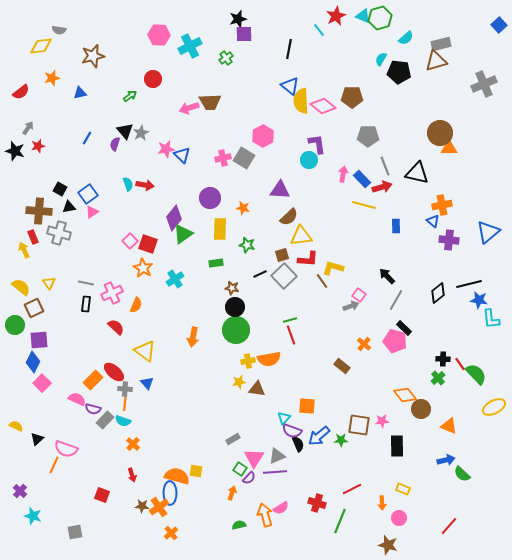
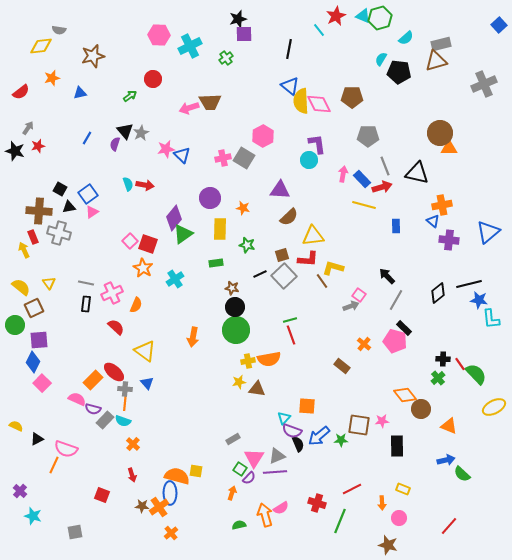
pink diamond at (323, 106): moved 4 px left, 2 px up; rotated 25 degrees clockwise
yellow triangle at (301, 236): moved 12 px right
black triangle at (37, 439): rotated 16 degrees clockwise
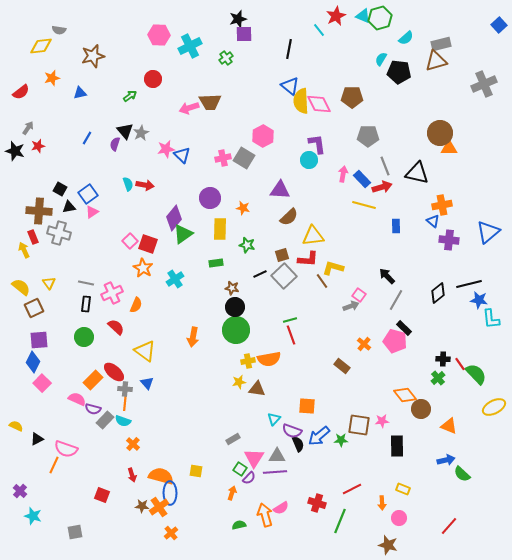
green circle at (15, 325): moved 69 px right, 12 px down
cyan triangle at (284, 418): moved 10 px left, 1 px down
gray triangle at (277, 456): rotated 24 degrees clockwise
orange semicircle at (177, 476): moved 16 px left
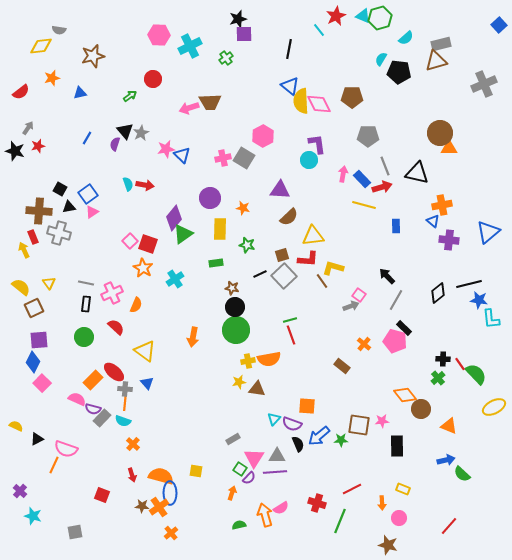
gray rectangle at (105, 420): moved 3 px left, 2 px up
purple semicircle at (292, 431): moved 7 px up
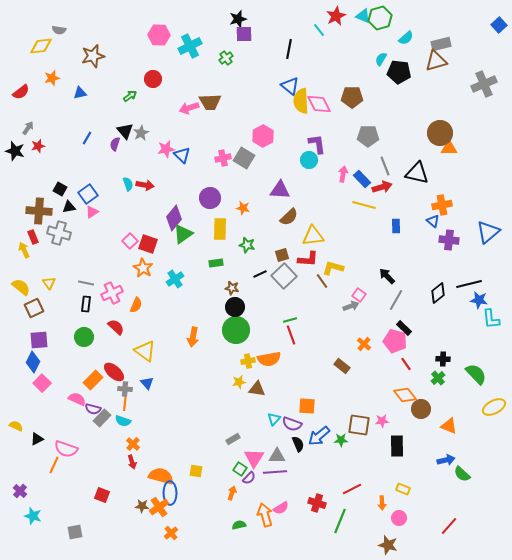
red line at (460, 364): moved 54 px left
red arrow at (132, 475): moved 13 px up
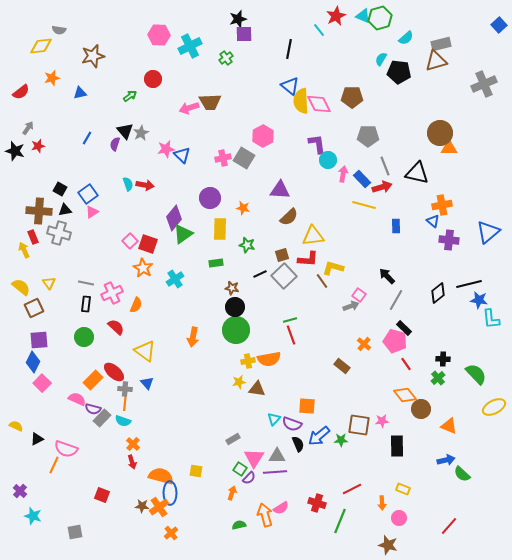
cyan circle at (309, 160): moved 19 px right
black triangle at (69, 207): moved 4 px left, 3 px down
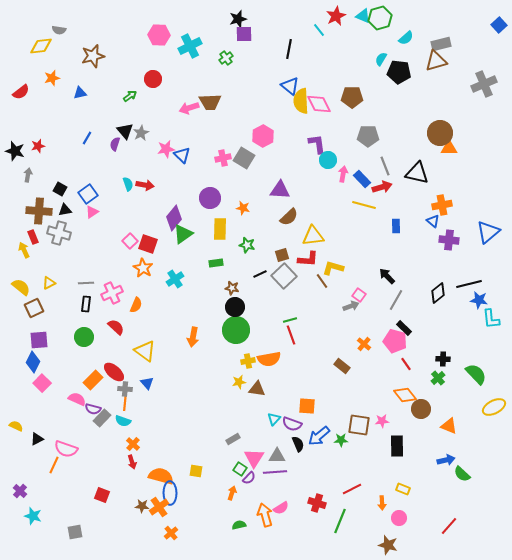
gray arrow at (28, 128): moved 47 px down; rotated 24 degrees counterclockwise
yellow triangle at (49, 283): rotated 40 degrees clockwise
gray line at (86, 283): rotated 14 degrees counterclockwise
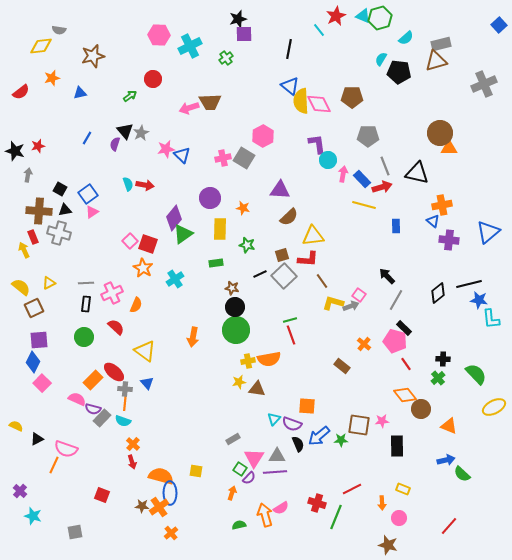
yellow L-shape at (333, 268): moved 35 px down
green line at (340, 521): moved 4 px left, 4 px up
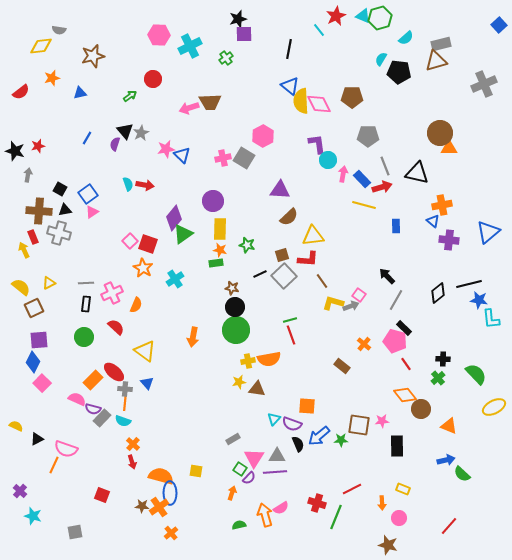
purple circle at (210, 198): moved 3 px right, 3 px down
orange star at (243, 208): moved 23 px left, 42 px down
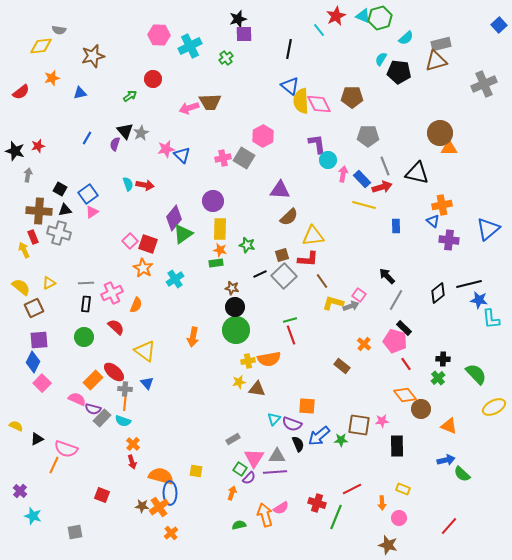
blue triangle at (488, 232): moved 3 px up
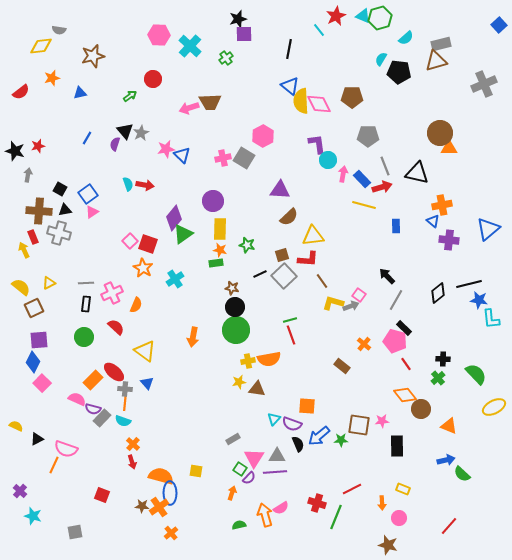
cyan cross at (190, 46): rotated 20 degrees counterclockwise
